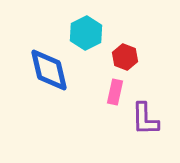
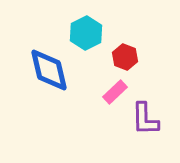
pink rectangle: rotated 35 degrees clockwise
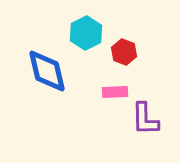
red hexagon: moved 1 px left, 5 px up
blue diamond: moved 2 px left, 1 px down
pink rectangle: rotated 40 degrees clockwise
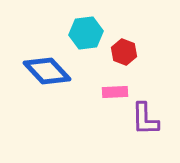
cyan hexagon: rotated 20 degrees clockwise
blue diamond: rotated 30 degrees counterclockwise
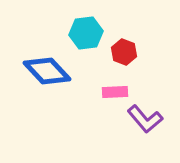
purple L-shape: rotated 39 degrees counterclockwise
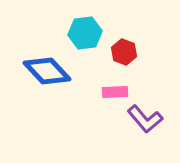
cyan hexagon: moved 1 px left
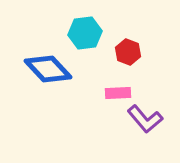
red hexagon: moved 4 px right
blue diamond: moved 1 px right, 2 px up
pink rectangle: moved 3 px right, 1 px down
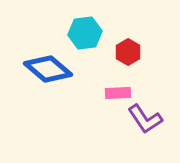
red hexagon: rotated 10 degrees clockwise
blue diamond: rotated 6 degrees counterclockwise
purple L-shape: rotated 6 degrees clockwise
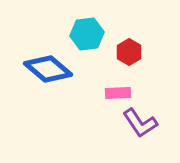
cyan hexagon: moved 2 px right, 1 px down
red hexagon: moved 1 px right
purple L-shape: moved 5 px left, 4 px down
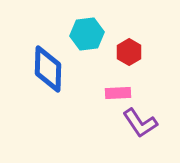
blue diamond: rotated 51 degrees clockwise
